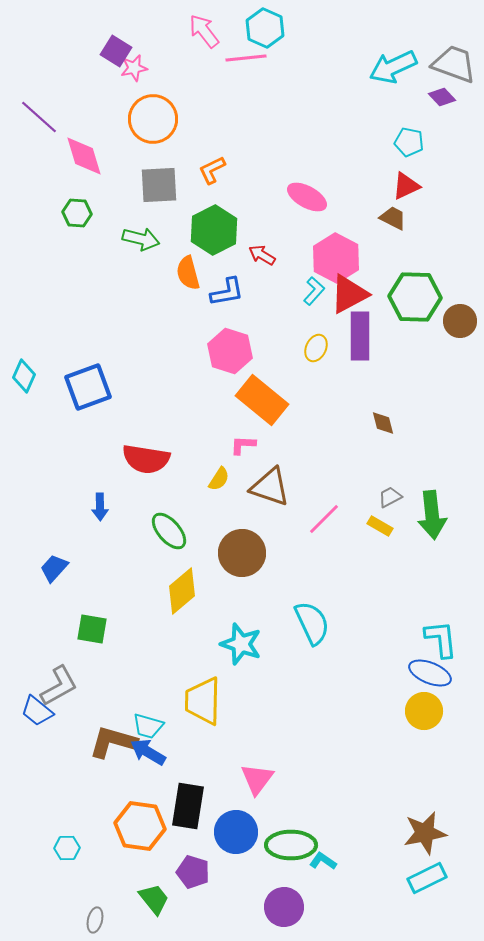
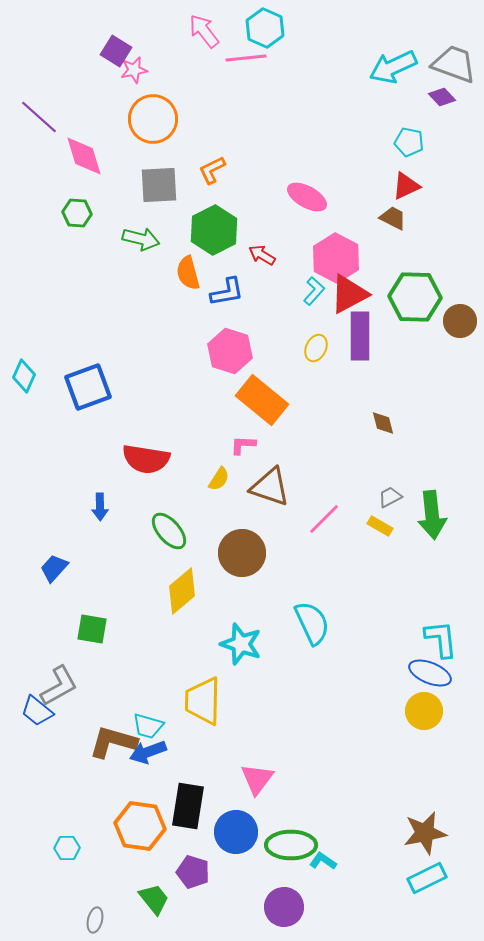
pink star at (134, 68): moved 2 px down
blue arrow at (148, 752): rotated 51 degrees counterclockwise
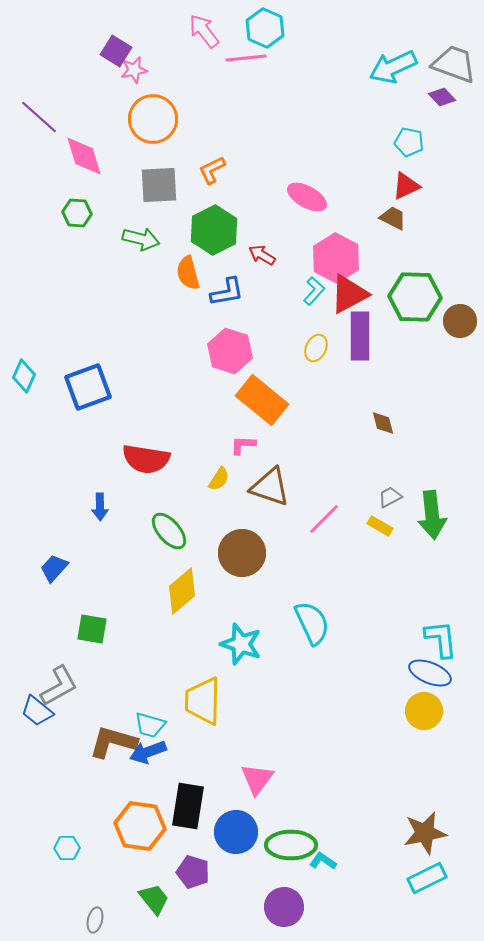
cyan trapezoid at (148, 726): moved 2 px right, 1 px up
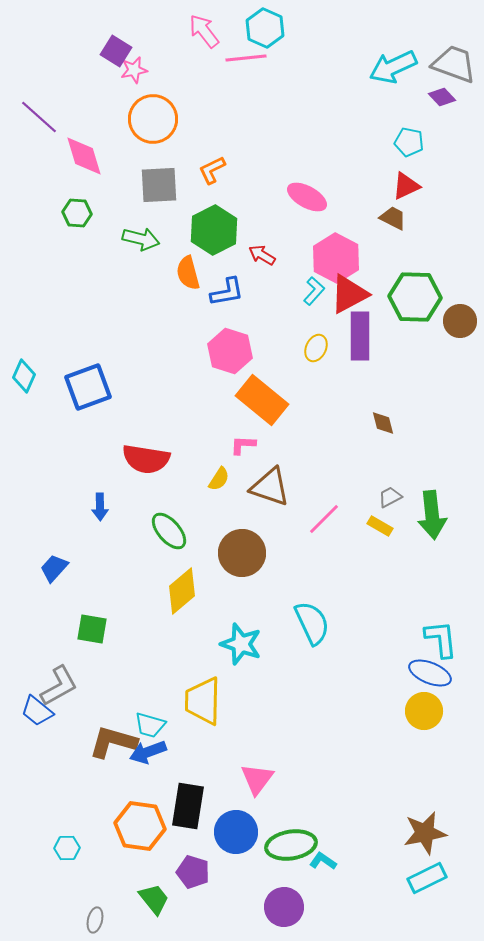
green ellipse at (291, 845): rotated 9 degrees counterclockwise
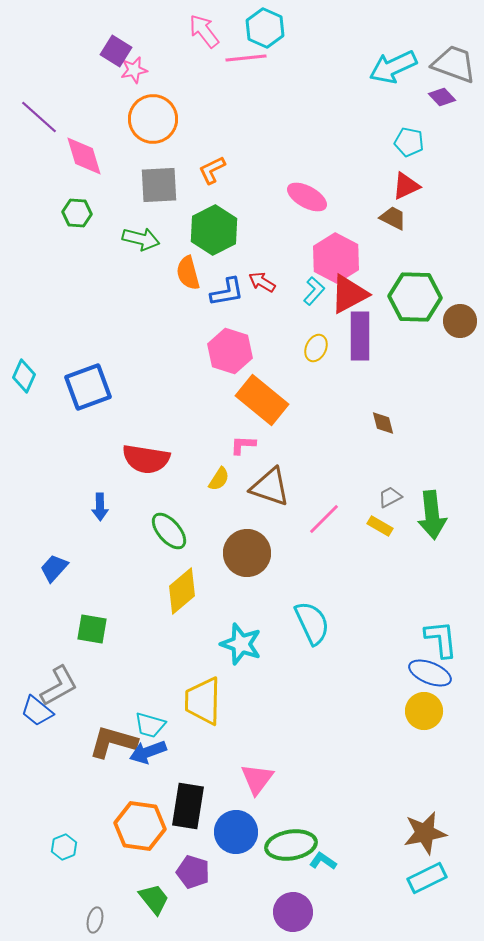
red arrow at (262, 255): moved 27 px down
brown circle at (242, 553): moved 5 px right
cyan hexagon at (67, 848): moved 3 px left, 1 px up; rotated 20 degrees counterclockwise
purple circle at (284, 907): moved 9 px right, 5 px down
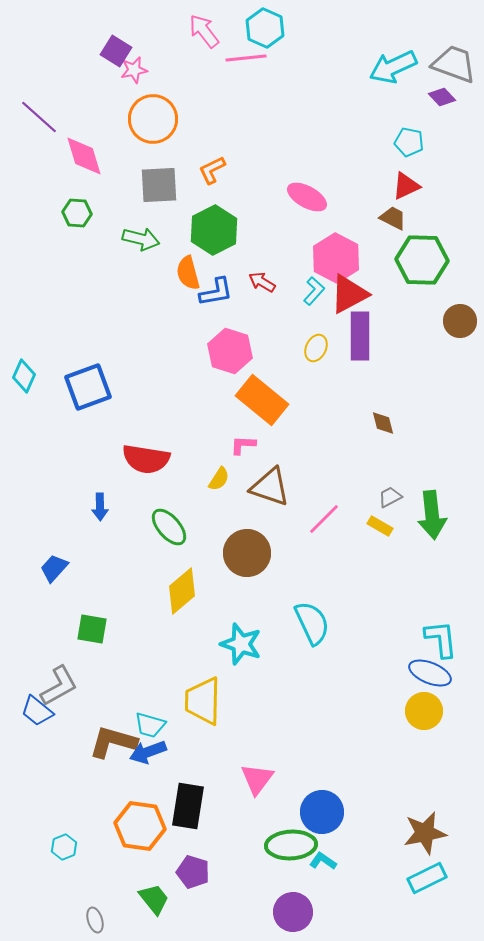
blue L-shape at (227, 292): moved 11 px left
green hexagon at (415, 297): moved 7 px right, 37 px up
green ellipse at (169, 531): moved 4 px up
blue circle at (236, 832): moved 86 px right, 20 px up
green ellipse at (291, 845): rotated 6 degrees clockwise
gray ellipse at (95, 920): rotated 30 degrees counterclockwise
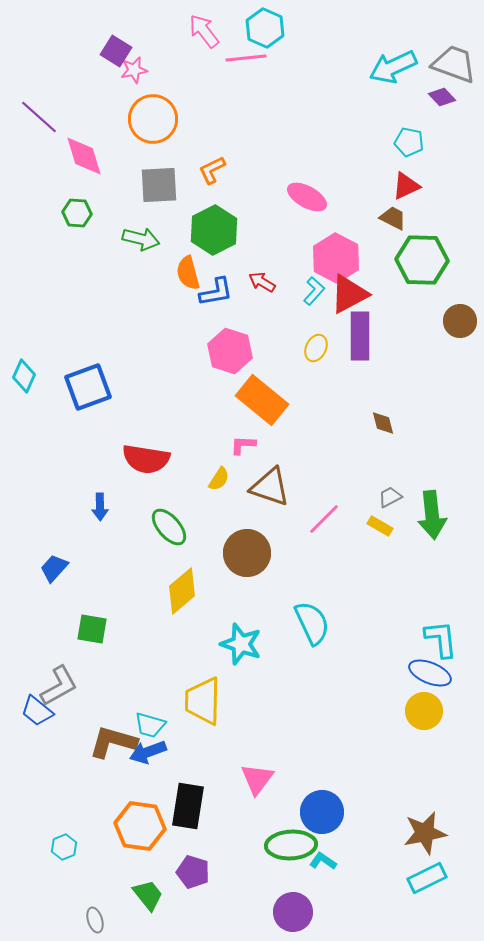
green trapezoid at (154, 899): moved 6 px left, 4 px up
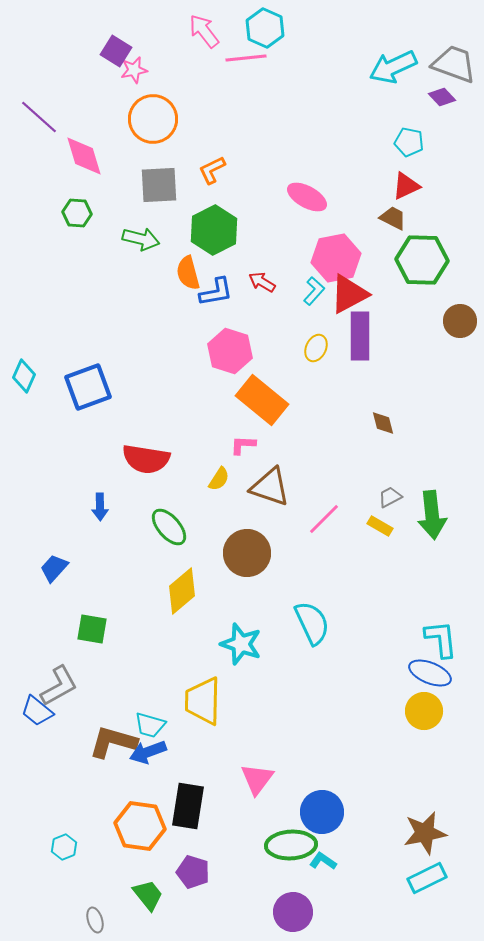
pink hexagon at (336, 258): rotated 21 degrees clockwise
